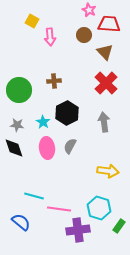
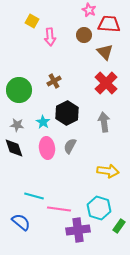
brown cross: rotated 24 degrees counterclockwise
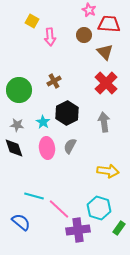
pink line: rotated 35 degrees clockwise
green rectangle: moved 2 px down
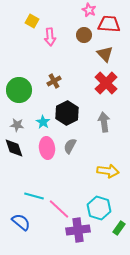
brown triangle: moved 2 px down
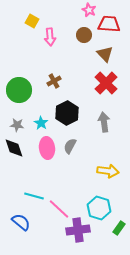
cyan star: moved 2 px left, 1 px down
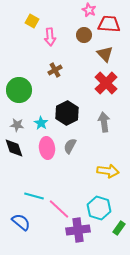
brown cross: moved 1 px right, 11 px up
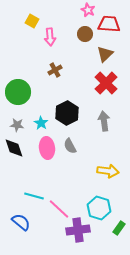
pink star: moved 1 px left
brown circle: moved 1 px right, 1 px up
brown triangle: rotated 30 degrees clockwise
green circle: moved 1 px left, 2 px down
gray arrow: moved 1 px up
gray semicircle: rotated 56 degrees counterclockwise
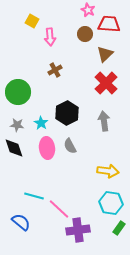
cyan hexagon: moved 12 px right, 5 px up; rotated 10 degrees counterclockwise
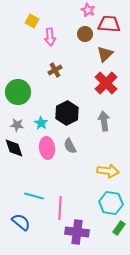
pink line: moved 1 px right, 1 px up; rotated 50 degrees clockwise
purple cross: moved 1 px left, 2 px down; rotated 15 degrees clockwise
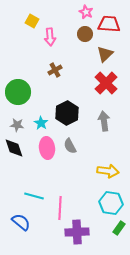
pink star: moved 2 px left, 2 px down
purple cross: rotated 10 degrees counterclockwise
